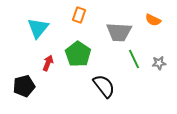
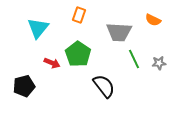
red arrow: moved 4 px right; rotated 91 degrees clockwise
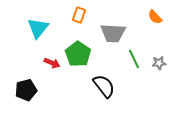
orange semicircle: moved 2 px right, 3 px up; rotated 21 degrees clockwise
gray trapezoid: moved 6 px left, 1 px down
black pentagon: moved 2 px right, 4 px down
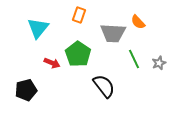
orange semicircle: moved 17 px left, 5 px down
gray star: rotated 16 degrees counterclockwise
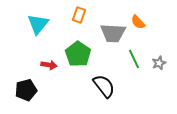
cyan triangle: moved 4 px up
red arrow: moved 3 px left, 2 px down; rotated 14 degrees counterclockwise
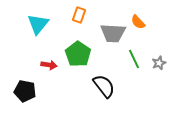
black pentagon: moved 1 px left, 1 px down; rotated 25 degrees clockwise
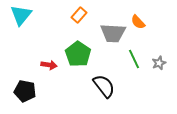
orange rectangle: rotated 21 degrees clockwise
cyan triangle: moved 17 px left, 9 px up
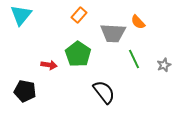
gray star: moved 5 px right, 2 px down
black semicircle: moved 6 px down
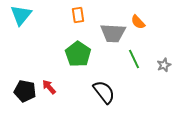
orange rectangle: moved 1 px left; rotated 49 degrees counterclockwise
red arrow: moved 22 px down; rotated 140 degrees counterclockwise
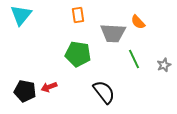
green pentagon: rotated 25 degrees counterclockwise
red arrow: rotated 70 degrees counterclockwise
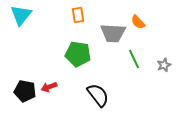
black semicircle: moved 6 px left, 3 px down
